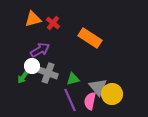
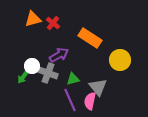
purple arrow: moved 19 px right, 5 px down
yellow circle: moved 8 px right, 34 px up
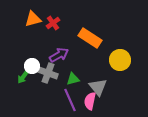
red cross: rotated 16 degrees clockwise
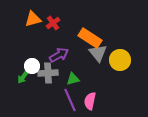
gray cross: rotated 24 degrees counterclockwise
gray triangle: moved 34 px up
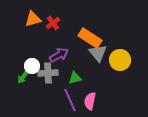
green triangle: moved 2 px right, 1 px up
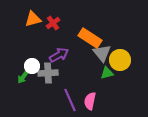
gray triangle: moved 4 px right
green triangle: moved 32 px right, 5 px up
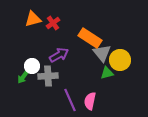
gray cross: moved 3 px down
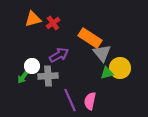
yellow circle: moved 8 px down
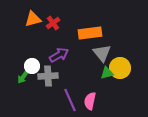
orange rectangle: moved 5 px up; rotated 40 degrees counterclockwise
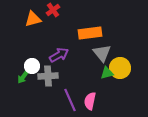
red cross: moved 13 px up
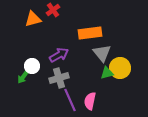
gray cross: moved 11 px right, 2 px down; rotated 12 degrees counterclockwise
